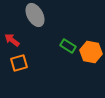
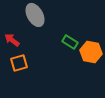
green rectangle: moved 2 px right, 4 px up
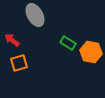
green rectangle: moved 2 px left, 1 px down
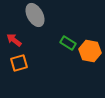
red arrow: moved 2 px right
orange hexagon: moved 1 px left, 1 px up
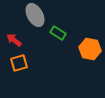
green rectangle: moved 10 px left, 10 px up
orange hexagon: moved 2 px up
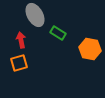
red arrow: moved 7 px right; rotated 42 degrees clockwise
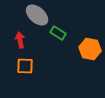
gray ellipse: moved 2 px right; rotated 20 degrees counterclockwise
red arrow: moved 1 px left
orange square: moved 6 px right, 3 px down; rotated 18 degrees clockwise
